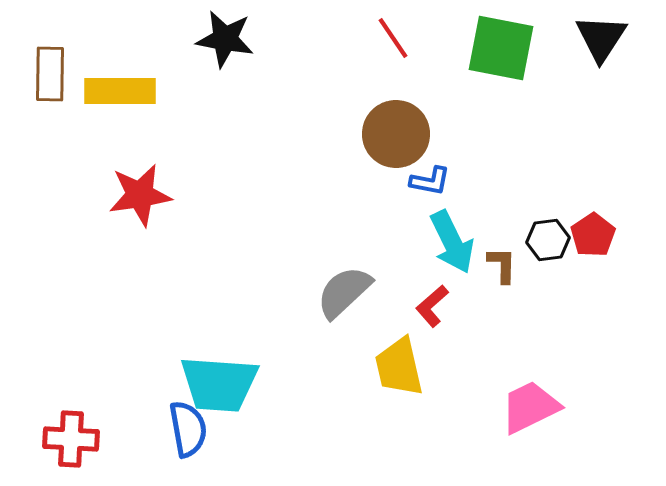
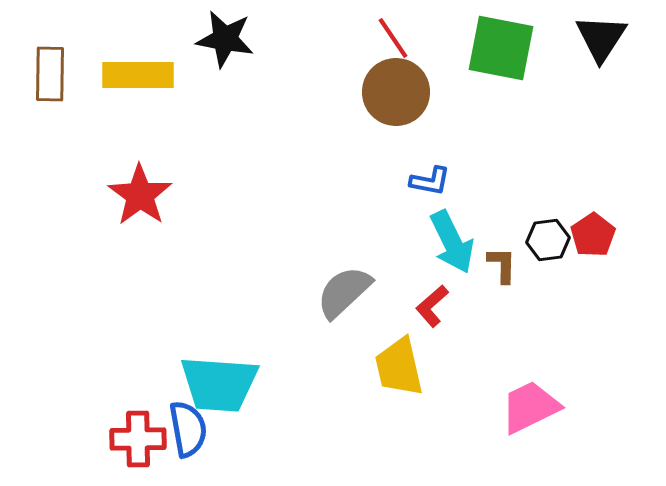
yellow rectangle: moved 18 px right, 16 px up
brown circle: moved 42 px up
red star: rotated 28 degrees counterclockwise
red cross: moved 67 px right; rotated 4 degrees counterclockwise
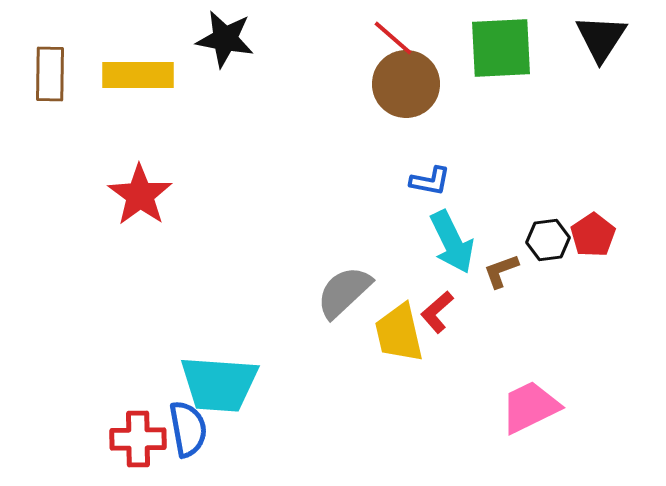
red line: rotated 15 degrees counterclockwise
green square: rotated 14 degrees counterclockwise
brown circle: moved 10 px right, 8 px up
brown L-shape: moved 1 px left, 6 px down; rotated 111 degrees counterclockwise
red L-shape: moved 5 px right, 6 px down
yellow trapezoid: moved 34 px up
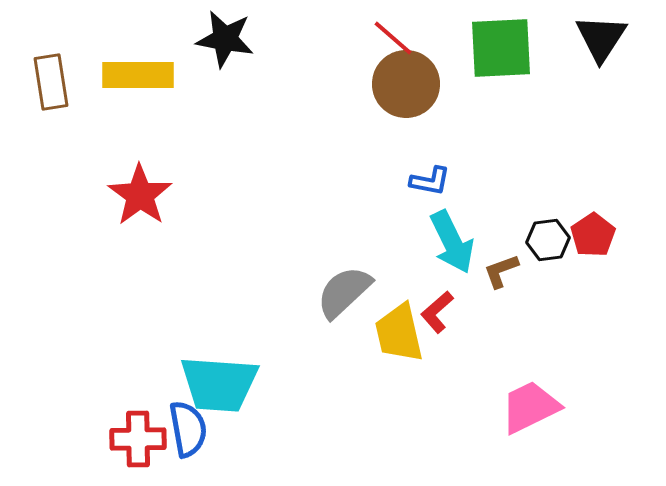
brown rectangle: moved 1 px right, 8 px down; rotated 10 degrees counterclockwise
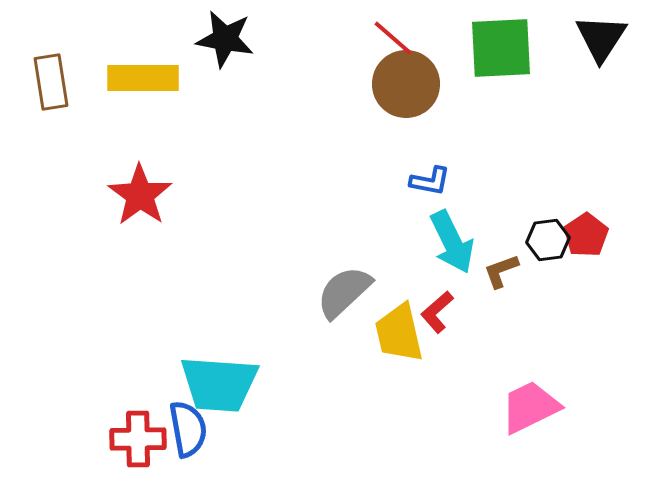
yellow rectangle: moved 5 px right, 3 px down
red pentagon: moved 7 px left
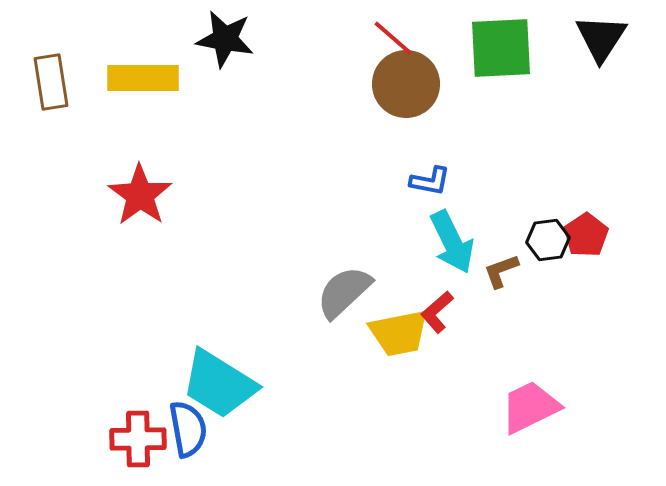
yellow trapezoid: rotated 88 degrees counterclockwise
cyan trapezoid: rotated 28 degrees clockwise
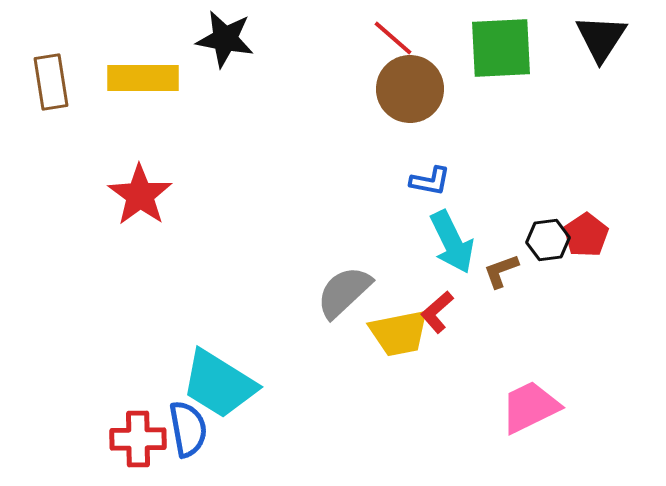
brown circle: moved 4 px right, 5 px down
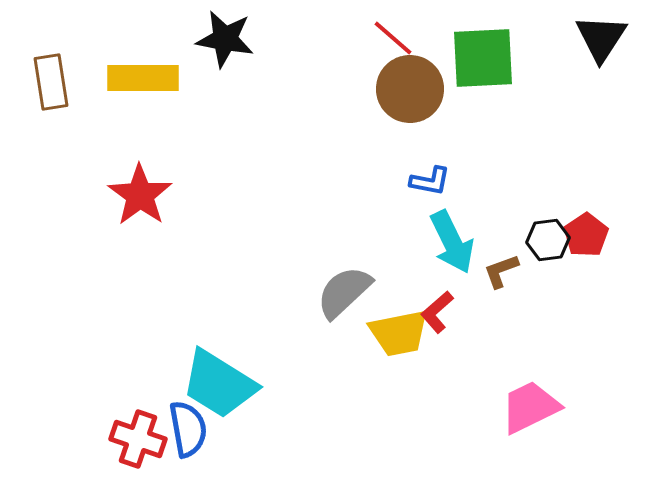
green square: moved 18 px left, 10 px down
red cross: rotated 20 degrees clockwise
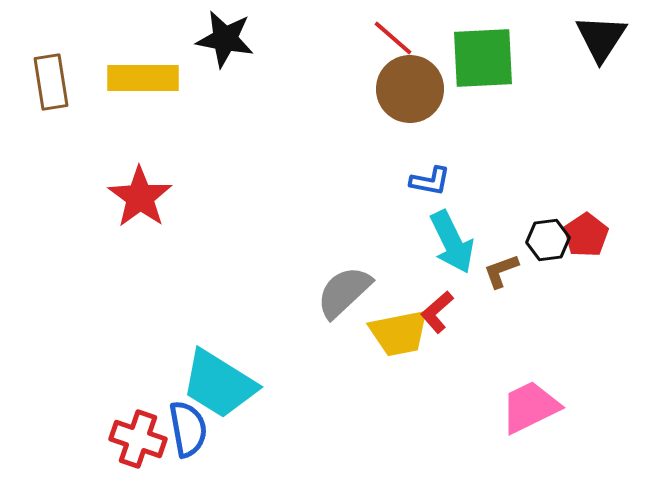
red star: moved 2 px down
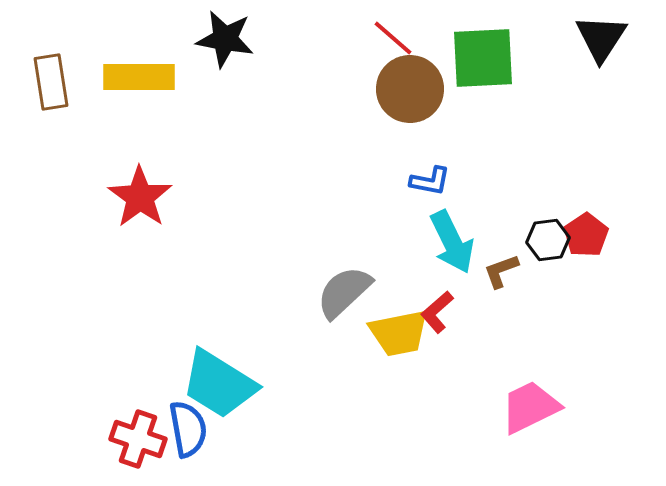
yellow rectangle: moved 4 px left, 1 px up
